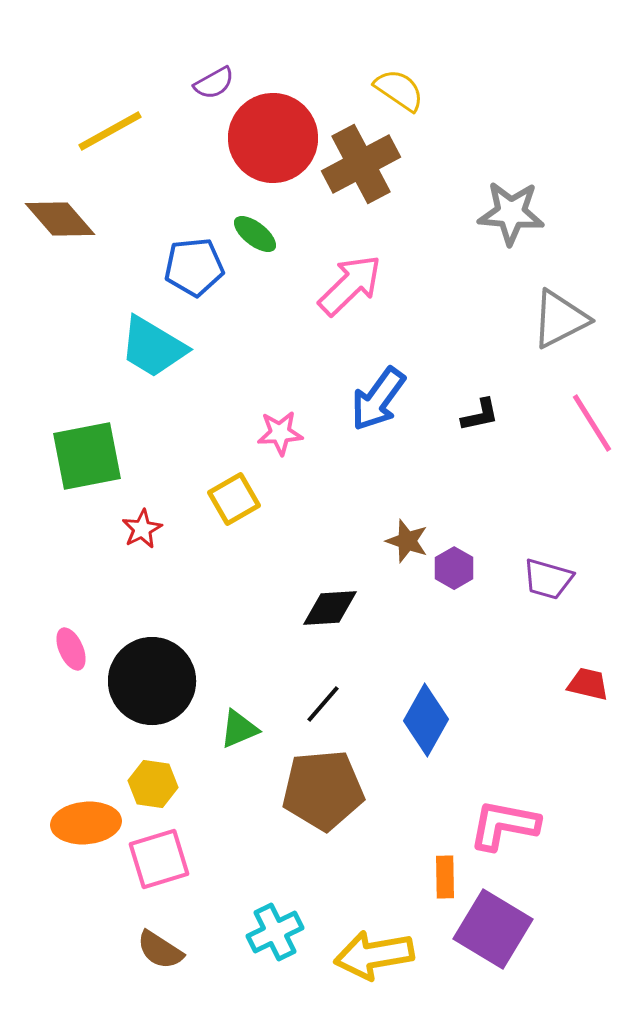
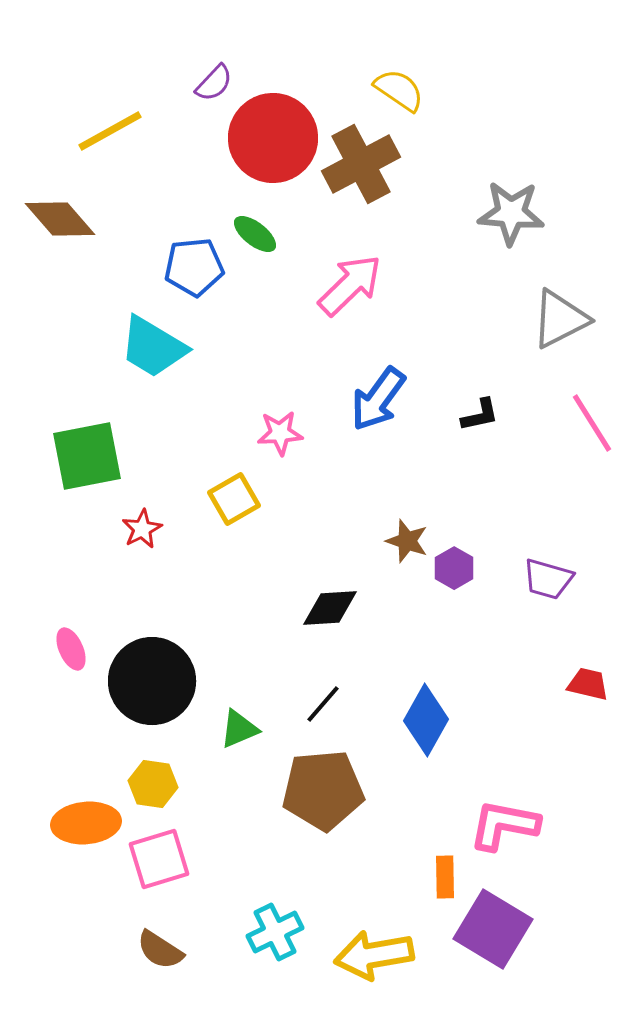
purple semicircle: rotated 18 degrees counterclockwise
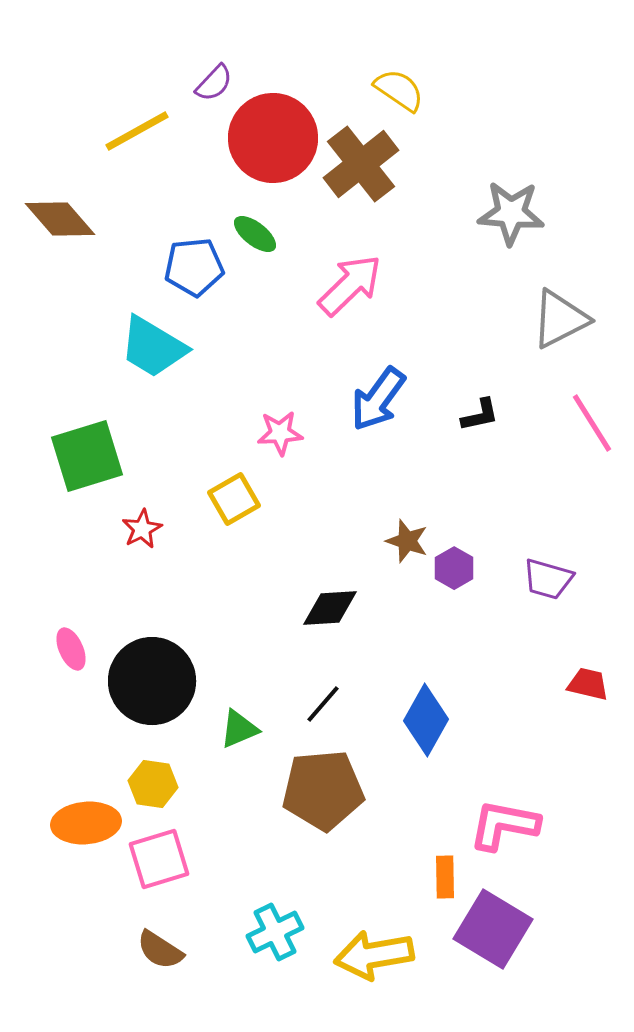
yellow line: moved 27 px right
brown cross: rotated 10 degrees counterclockwise
green square: rotated 6 degrees counterclockwise
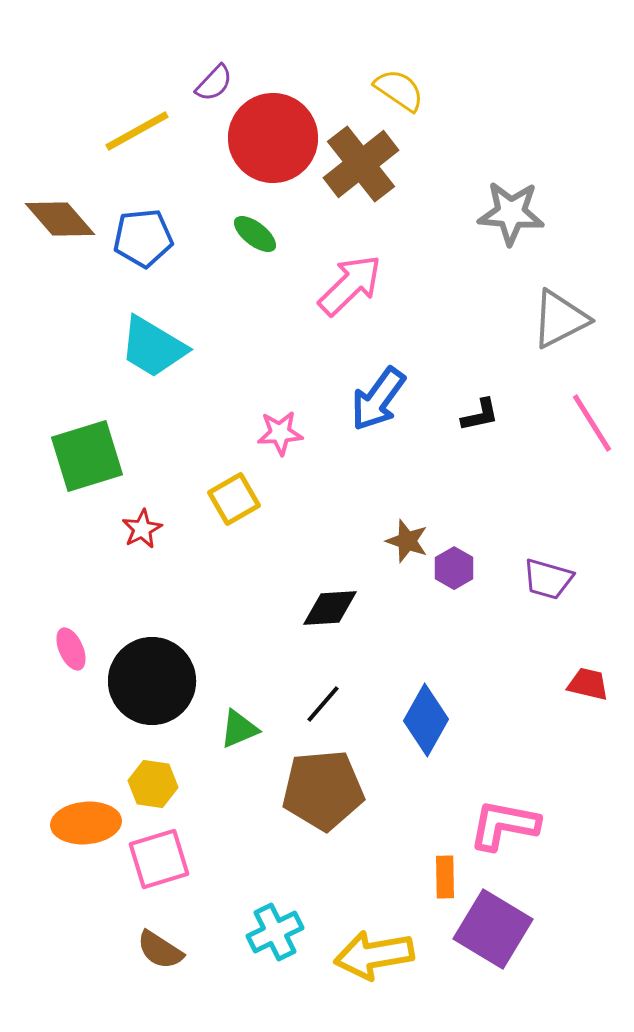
blue pentagon: moved 51 px left, 29 px up
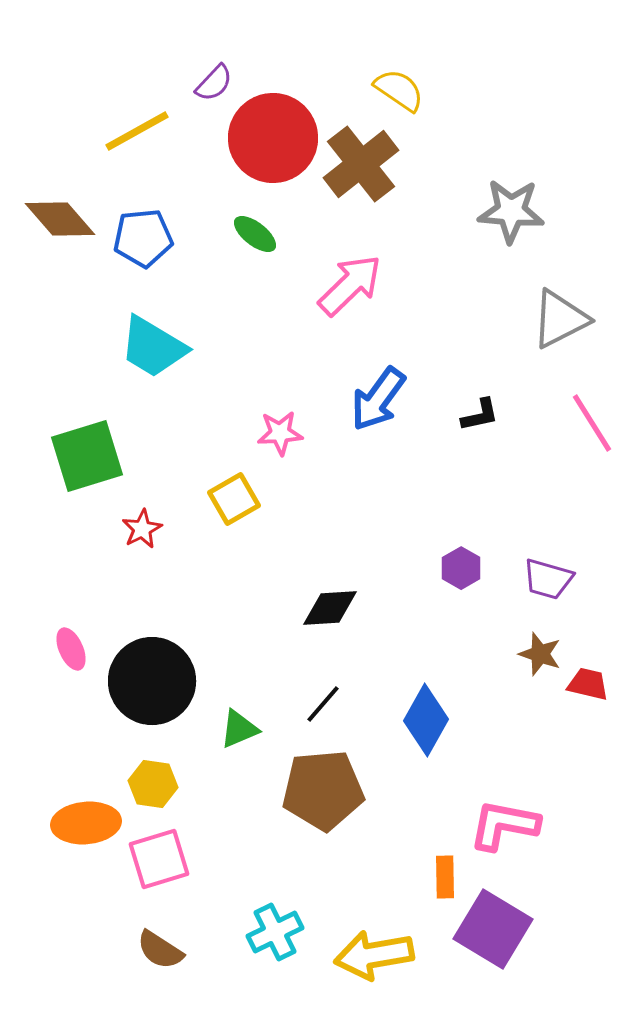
gray star: moved 2 px up
brown star: moved 133 px right, 113 px down
purple hexagon: moved 7 px right
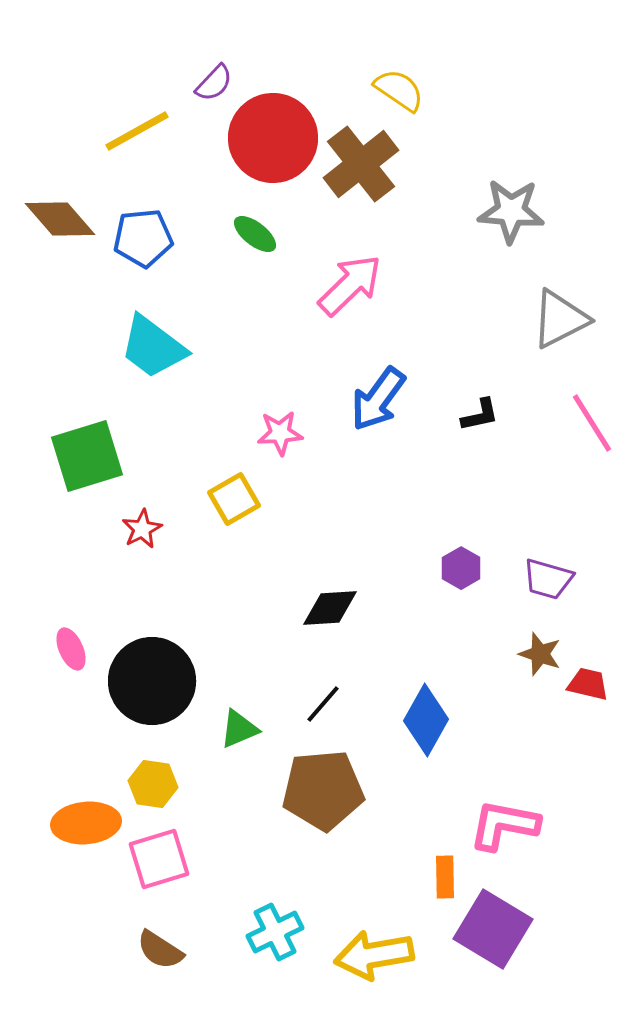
cyan trapezoid: rotated 6 degrees clockwise
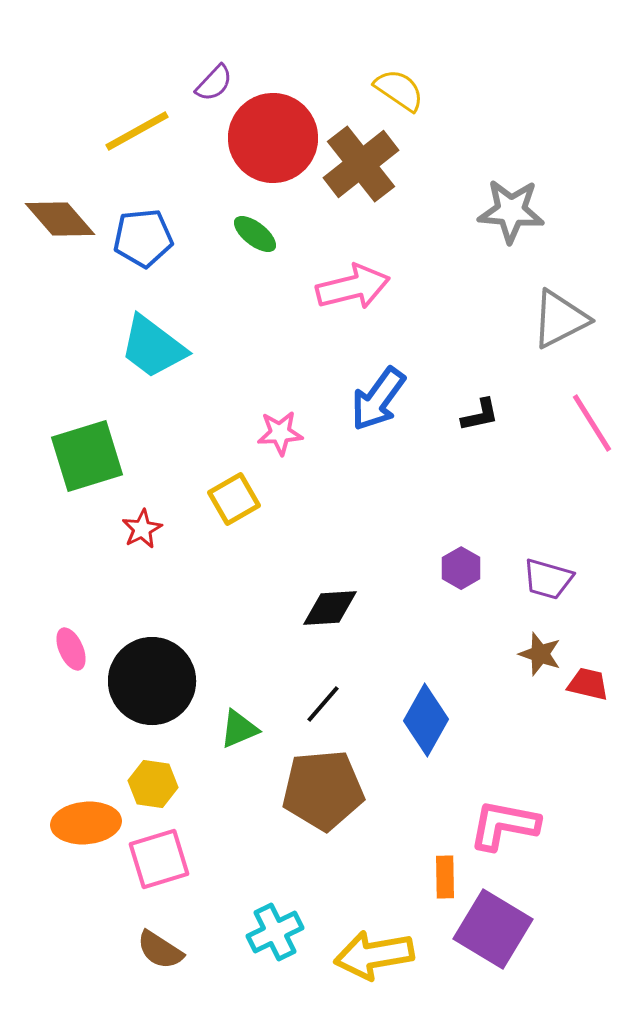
pink arrow: moved 3 px right, 2 px down; rotated 30 degrees clockwise
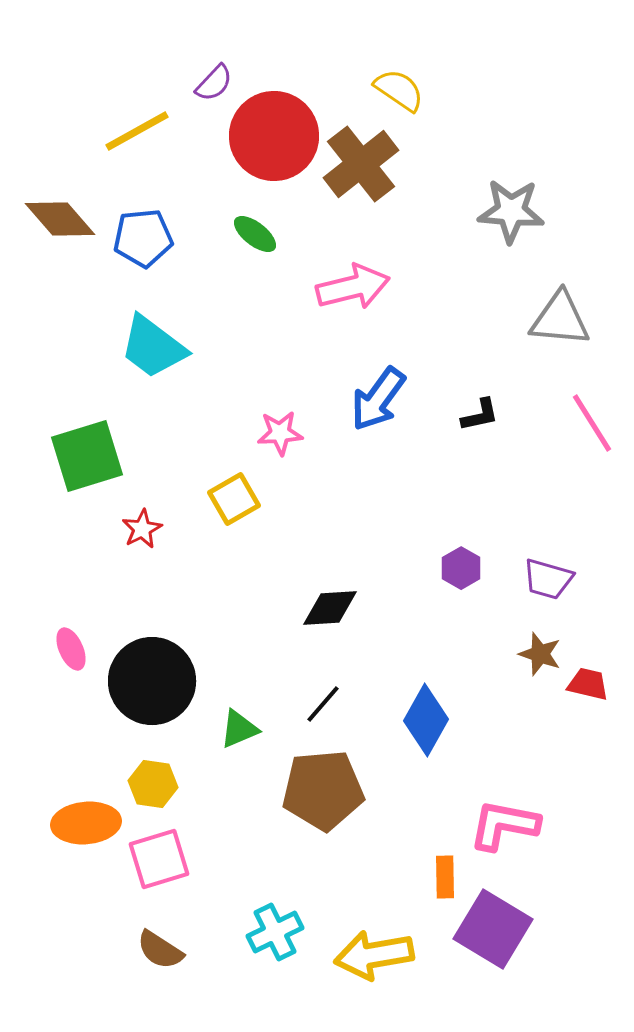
red circle: moved 1 px right, 2 px up
gray triangle: rotated 32 degrees clockwise
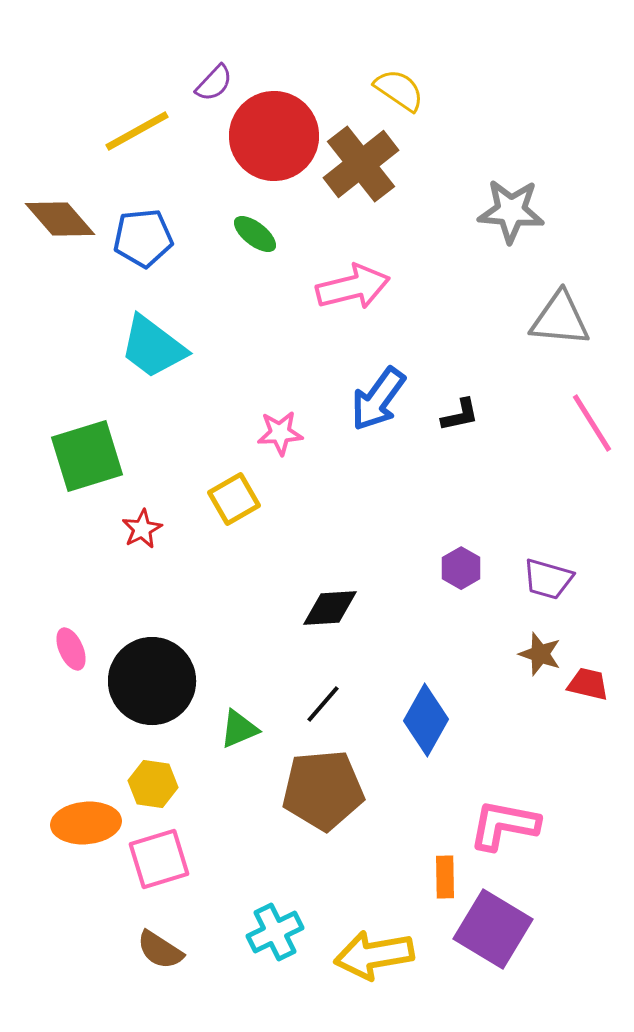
black L-shape: moved 20 px left
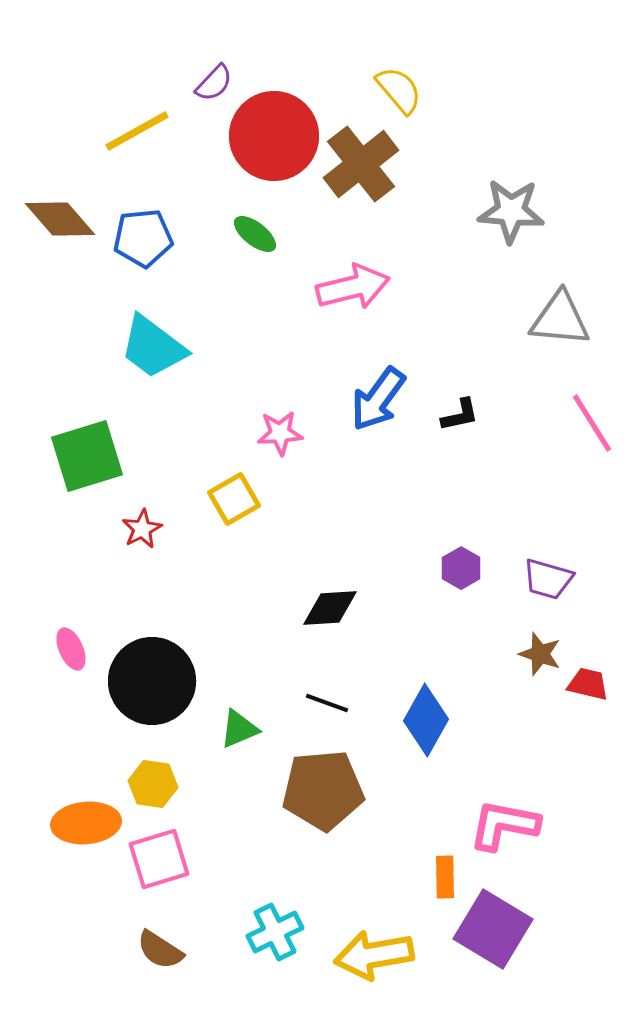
yellow semicircle: rotated 16 degrees clockwise
black line: moved 4 px right, 1 px up; rotated 69 degrees clockwise
